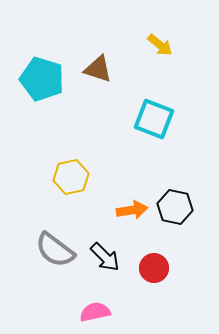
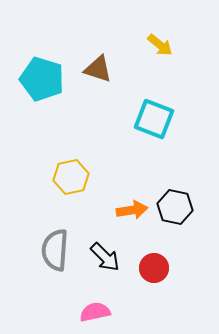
gray semicircle: rotated 57 degrees clockwise
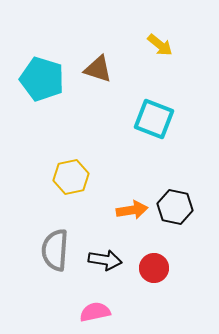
black arrow: moved 3 px down; rotated 36 degrees counterclockwise
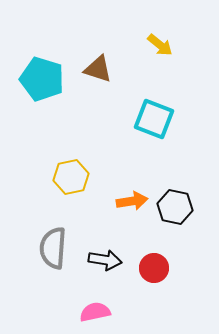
orange arrow: moved 9 px up
gray semicircle: moved 2 px left, 2 px up
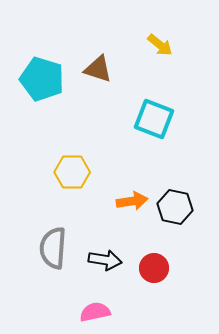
yellow hexagon: moved 1 px right, 5 px up; rotated 12 degrees clockwise
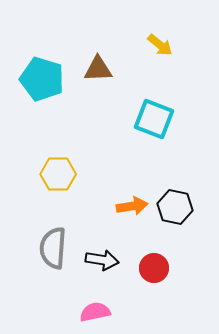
brown triangle: rotated 20 degrees counterclockwise
yellow hexagon: moved 14 px left, 2 px down
orange arrow: moved 5 px down
black arrow: moved 3 px left
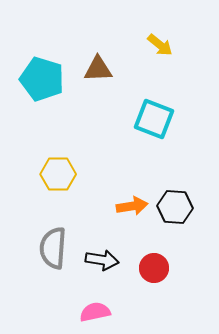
black hexagon: rotated 8 degrees counterclockwise
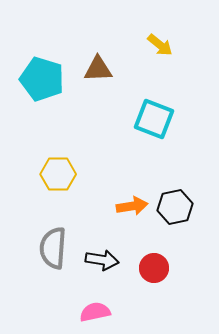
black hexagon: rotated 16 degrees counterclockwise
